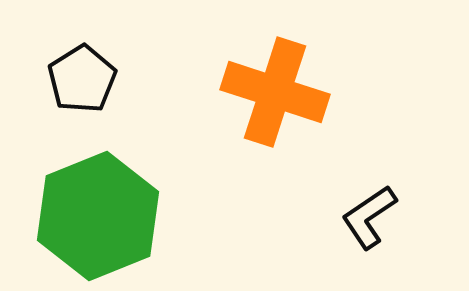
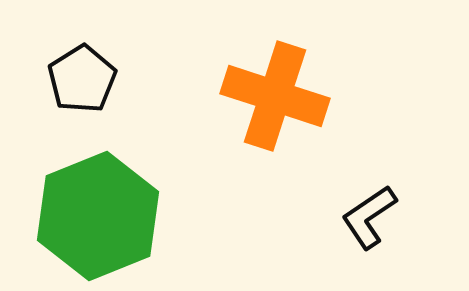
orange cross: moved 4 px down
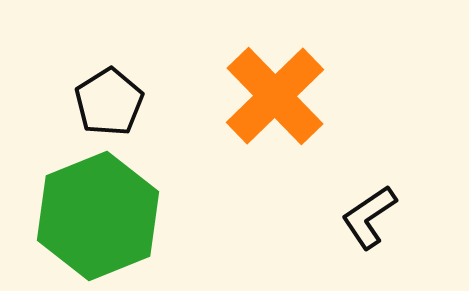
black pentagon: moved 27 px right, 23 px down
orange cross: rotated 28 degrees clockwise
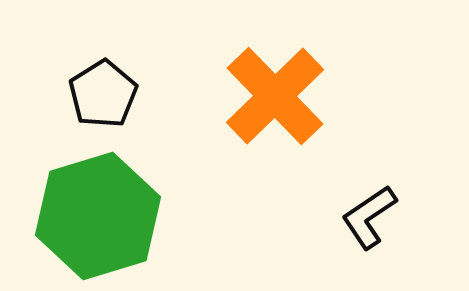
black pentagon: moved 6 px left, 8 px up
green hexagon: rotated 5 degrees clockwise
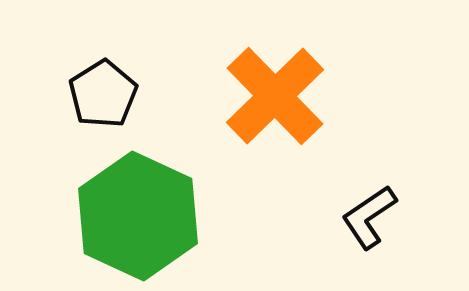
green hexagon: moved 40 px right; rotated 18 degrees counterclockwise
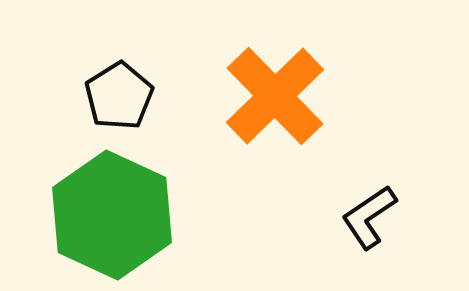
black pentagon: moved 16 px right, 2 px down
green hexagon: moved 26 px left, 1 px up
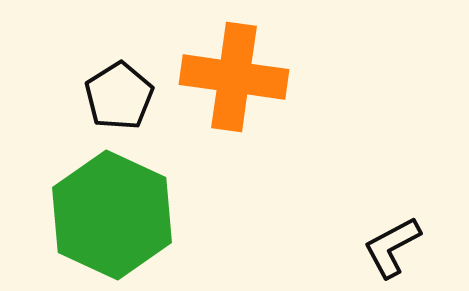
orange cross: moved 41 px left, 19 px up; rotated 38 degrees counterclockwise
black L-shape: moved 23 px right, 30 px down; rotated 6 degrees clockwise
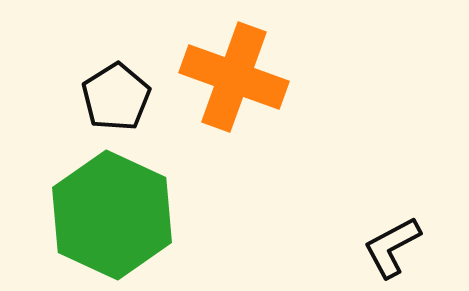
orange cross: rotated 12 degrees clockwise
black pentagon: moved 3 px left, 1 px down
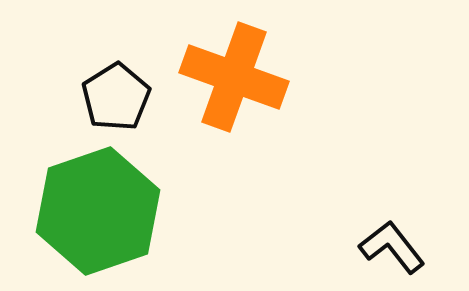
green hexagon: moved 14 px left, 4 px up; rotated 16 degrees clockwise
black L-shape: rotated 80 degrees clockwise
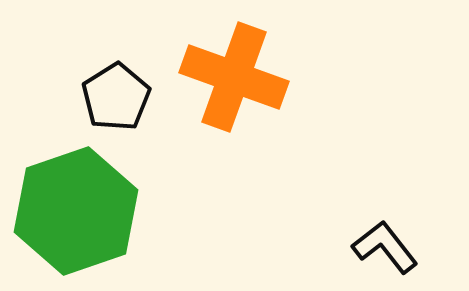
green hexagon: moved 22 px left
black L-shape: moved 7 px left
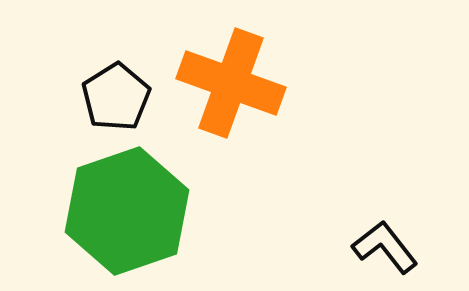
orange cross: moved 3 px left, 6 px down
green hexagon: moved 51 px right
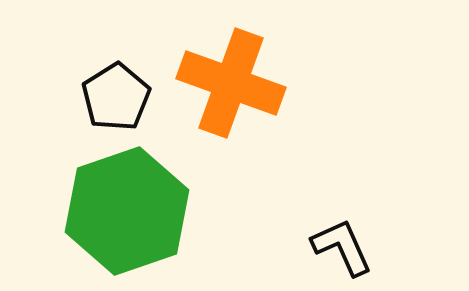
black L-shape: moved 43 px left; rotated 14 degrees clockwise
